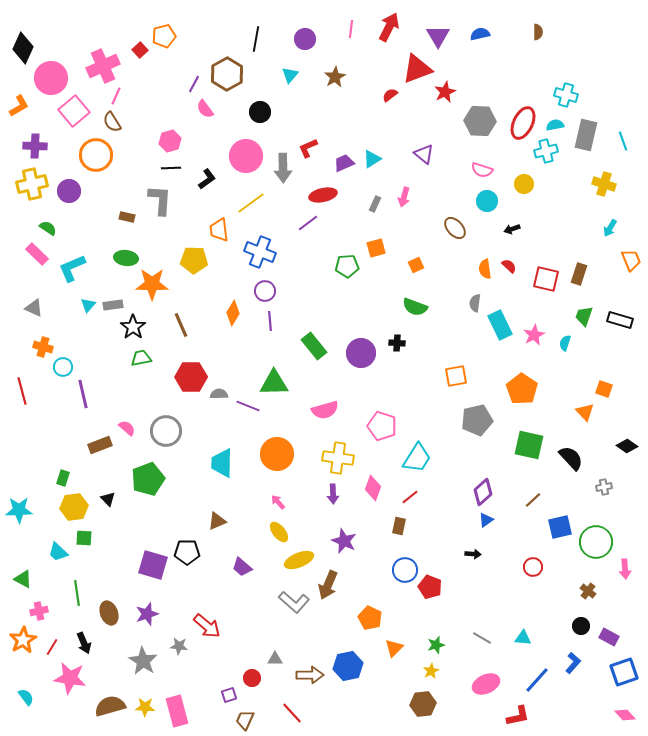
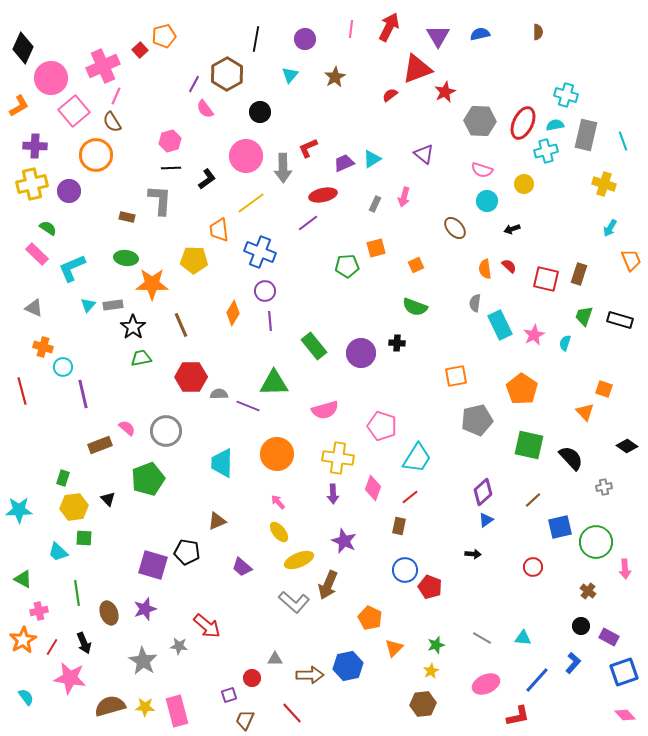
black pentagon at (187, 552): rotated 10 degrees clockwise
purple star at (147, 614): moved 2 px left, 5 px up
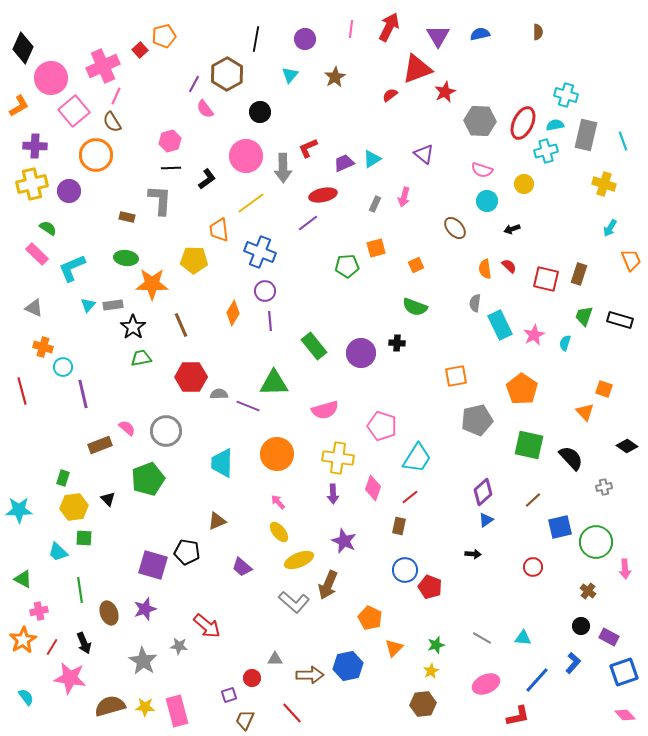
green line at (77, 593): moved 3 px right, 3 px up
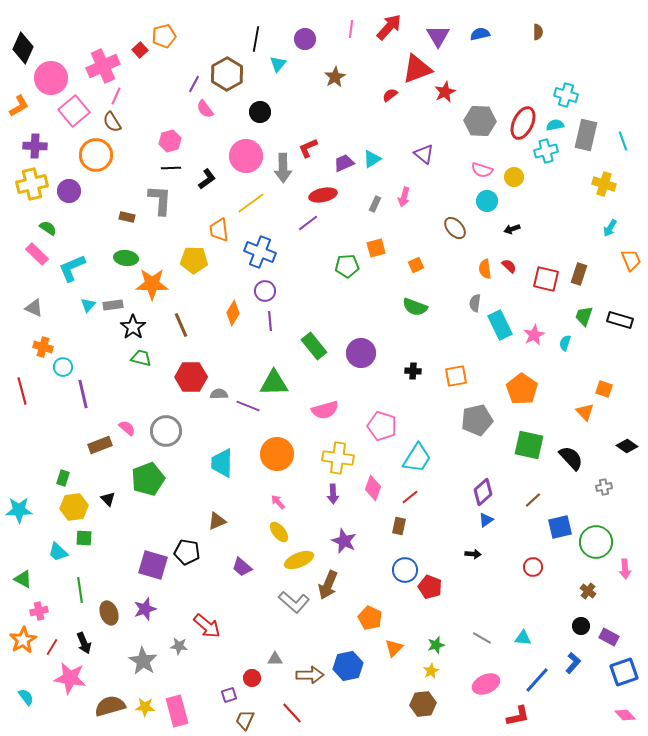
red arrow at (389, 27): rotated 16 degrees clockwise
cyan triangle at (290, 75): moved 12 px left, 11 px up
yellow circle at (524, 184): moved 10 px left, 7 px up
black cross at (397, 343): moved 16 px right, 28 px down
green trapezoid at (141, 358): rotated 25 degrees clockwise
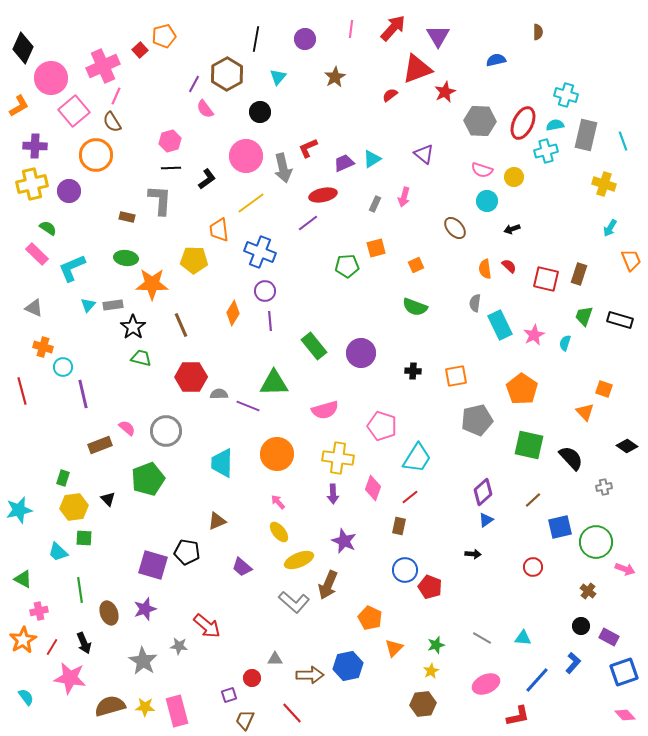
red arrow at (389, 27): moved 4 px right, 1 px down
blue semicircle at (480, 34): moved 16 px right, 26 px down
cyan triangle at (278, 64): moved 13 px down
gray arrow at (283, 168): rotated 12 degrees counterclockwise
cyan star at (19, 510): rotated 12 degrees counterclockwise
pink arrow at (625, 569): rotated 66 degrees counterclockwise
